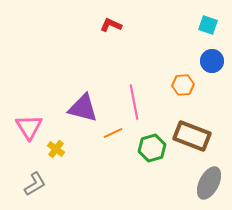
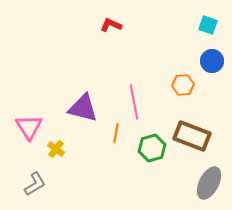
orange line: moved 3 px right; rotated 54 degrees counterclockwise
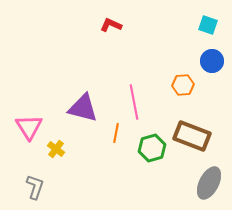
gray L-shape: moved 3 px down; rotated 40 degrees counterclockwise
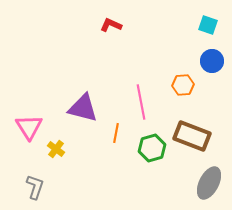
pink line: moved 7 px right
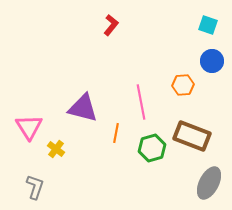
red L-shape: rotated 105 degrees clockwise
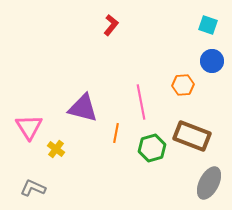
gray L-shape: moved 2 px left, 1 px down; rotated 85 degrees counterclockwise
